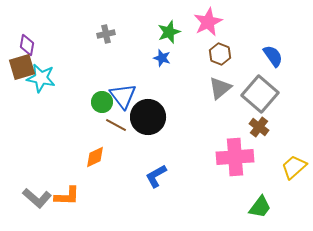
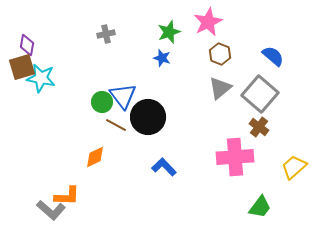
blue semicircle: rotated 15 degrees counterclockwise
blue L-shape: moved 8 px right, 9 px up; rotated 75 degrees clockwise
gray L-shape: moved 14 px right, 12 px down
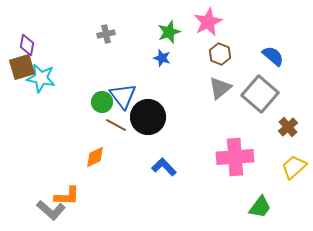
brown cross: moved 29 px right; rotated 12 degrees clockwise
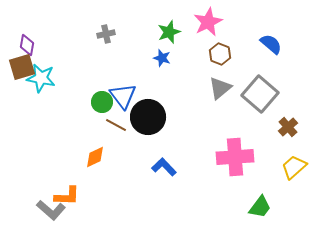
blue semicircle: moved 2 px left, 12 px up
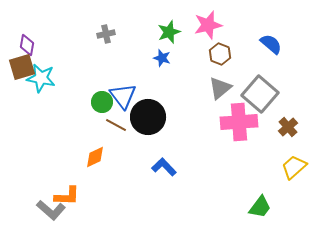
pink star: moved 3 px down; rotated 12 degrees clockwise
pink cross: moved 4 px right, 35 px up
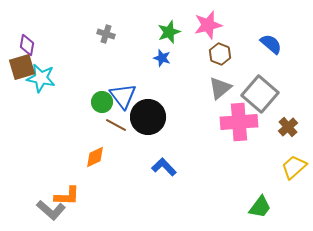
gray cross: rotated 30 degrees clockwise
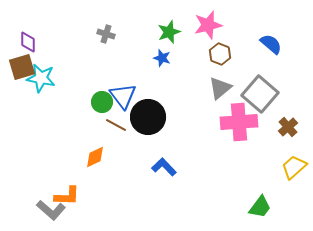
purple diamond: moved 1 px right, 3 px up; rotated 10 degrees counterclockwise
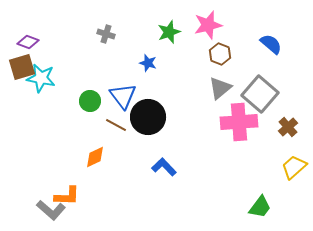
purple diamond: rotated 70 degrees counterclockwise
blue star: moved 14 px left, 5 px down
green circle: moved 12 px left, 1 px up
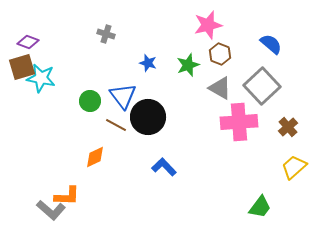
green star: moved 19 px right, 33 px down
gray triangle: rotated 50 degrees counterclockwise
gray square: moved 2 px right, 8 px up; rotated 6 degrees clockwise
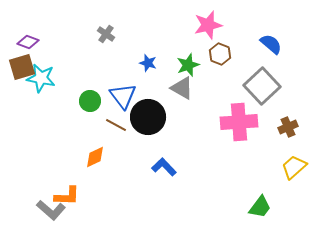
gray cross: rotated 18 degrees clockwise
gray triangle: moved 38 px left
brown cross: rotated 18 degrees clockwise
